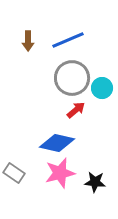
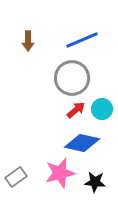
blue line: moved 14 px right
cyan circle: moved 21 px down
blue diamond: moved 25 px right
gray rectangle: moved 2 px right, 4 px down; rotated 70 degrees counterclockwise
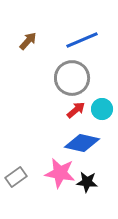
brown arrow: rotated 138 degrees counterclockwise
pink star: rotated 24 degrees clockwise
black star: moved 8 px left
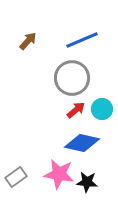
pink star: moved 1 px left, 1 px down
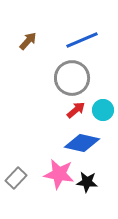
cyan circle: moved 1 px right, 1 px down
gray rectangle: moved 1 px down; rotated 10 degrees counterclockwise
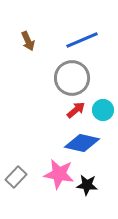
brown arrow: rotated 114 degrees clockwise
gray rectangle: moved 1 px up
black star: moved 3 px down
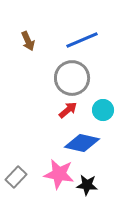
red arrow: moved 8 px left
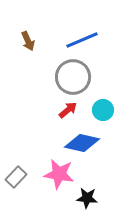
gray circle: moved 1 px right, 1 px up
black star: moved 13 px down
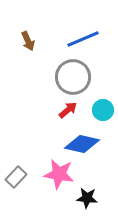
blue line: moved 1 px right, 1 px up
blue diamond: moved 1 px down
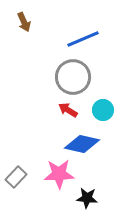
brown arrow: moved 4 px left, 19 px up
red arrow: rotated 108 degrees counterclockwise
pink star: rotated 12 degrees counterclockwise
